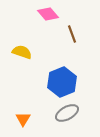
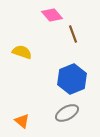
pink diamond: moved 4 px right, 1 px down
brown line: moved 1 px right
blue hexagon: moved 10 px right, 3 px up
orange triangle: moved 1 px left, 2 px down; rotated 21 degrees counterclockwise
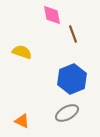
pink diamond: rotated 30 degrees clockwise
orange triangle: rotated 14 degrees counterclockwise
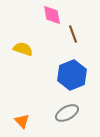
yellow semicircle: moved 1 px right, 3 px up
blue hexagon: moved 4 px up
orange triangle: rotated 21 degrees clockwise
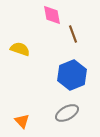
yellow semicircle: moved 3 px left
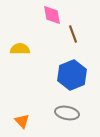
yellow semicircle: rotated 18 degrees counterclockwise
gray ellipse: rotated 40 degrees clockwise
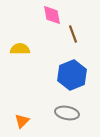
orange triangle: rotated 28 degrees clockwise
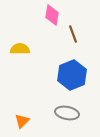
pink diamond: rotated 20 degrees clockwise
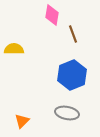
yellow semicircle: moved 6 px left
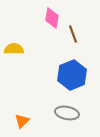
pink diamond: moved 3 px down
